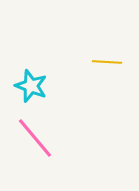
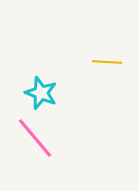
cyan star: moved 10 px right, 7 px down
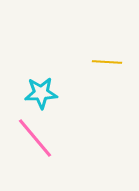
cyan star: rotated 24 degrees counterclockwise
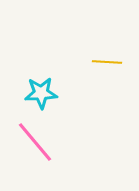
pink line: moved 4 px down
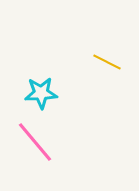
yellow line: rotated 24 degrees clockwise
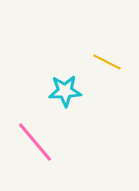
cyan star: moved 24 px right, 2 px up
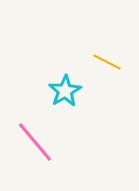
cyan star: rotated 28 degrees counterclockwise
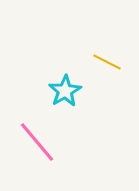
pink line: moved 2 px right
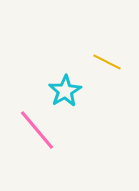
pink line: moved 12 px up
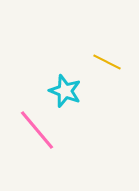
cyan star: rotated 20 degrees counterclockwise
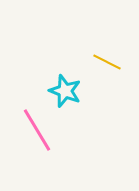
pink line: rotated 9 degrees clockwise
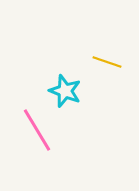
yellow line: rotated 8 degrees counterclockwise
